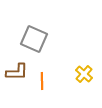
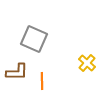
yellow cross: moved 3 px right, 11 px up
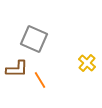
brown L-shape: moved 3 px up
orange line: moved 2 px left, 1 px up; rotated 30 degrees counterclockwise
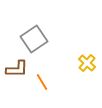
gray square: rotated 32 degrees clockwise
orange line: moved 2 px right, 2 px down
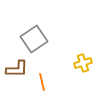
yellow cross: moved 4 px left; rotated 30 degrees clockwise
orange line: rotated 18 degrees clockwise
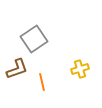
yellow cross: moved 3 px left, 6 px down
brown L-shape: rotated 20 degrees counterclockwise
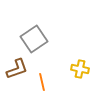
yellow cross: rotated 30 degrees clockwise
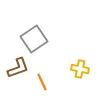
brown L-shape: moved 1 px right, 1 px up
orange line: rotated 12 degrees counterclockwise
